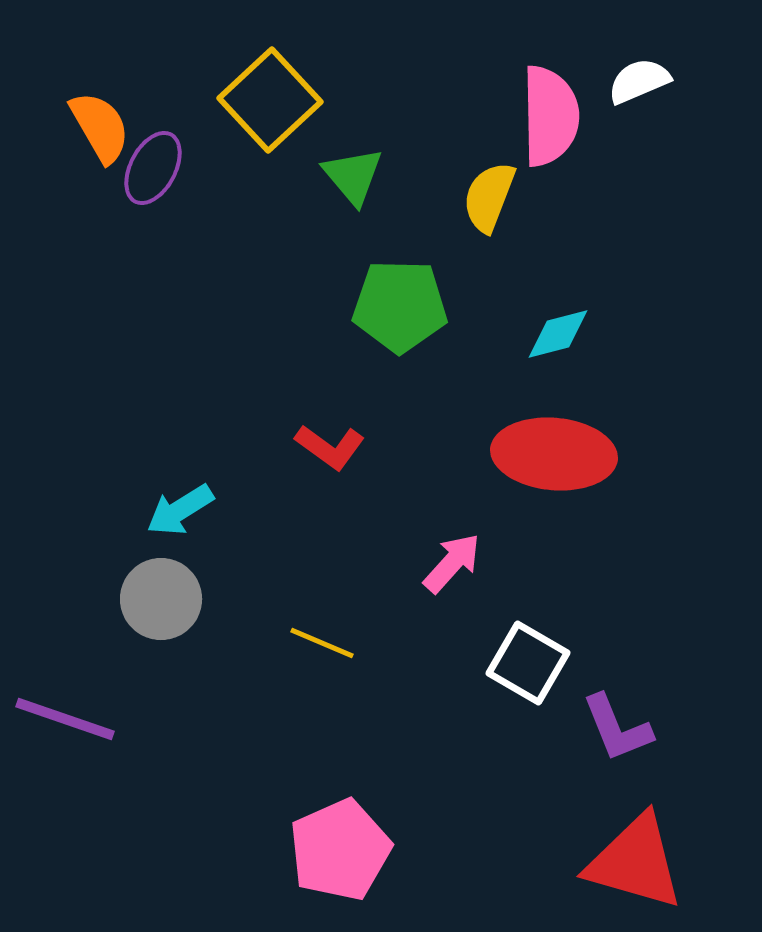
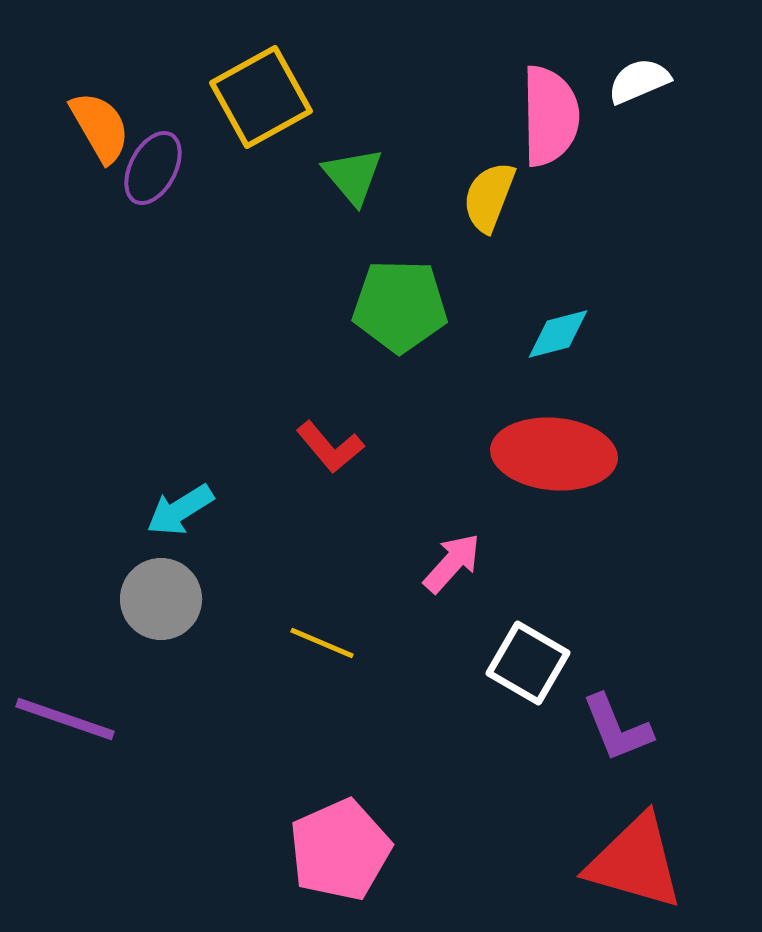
yellow square: moved 9 px left, 3 px up; rotated 14 degrees clockwise
red L-shape: rotated 14 degrees clockwise
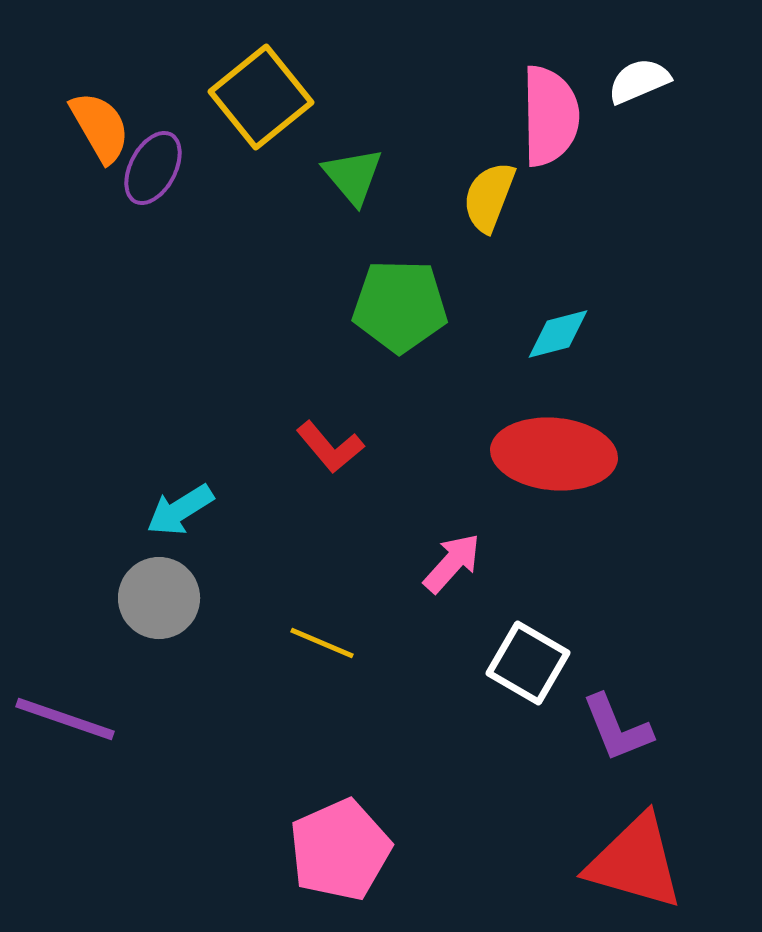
yellow square: rotated 10 degrees counterclockwise
gray circle: moved 2 px left, 1 px up
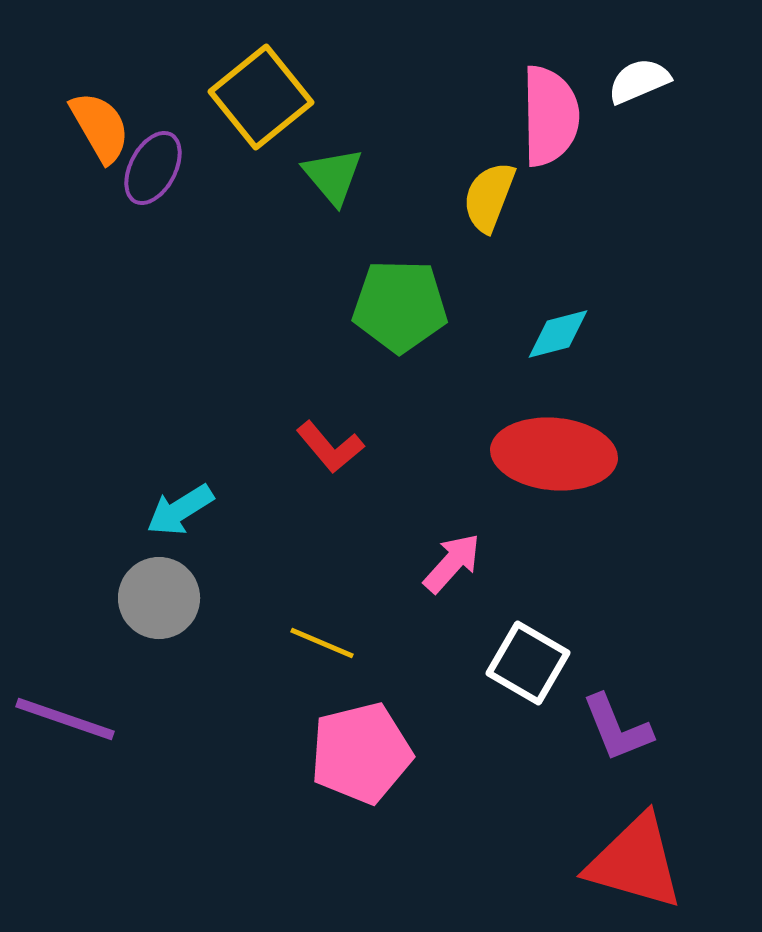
green triangle: moved 20 px left
pink pentagon: moved 21 px right, 97 px up; rotated 10 degrees clockwise
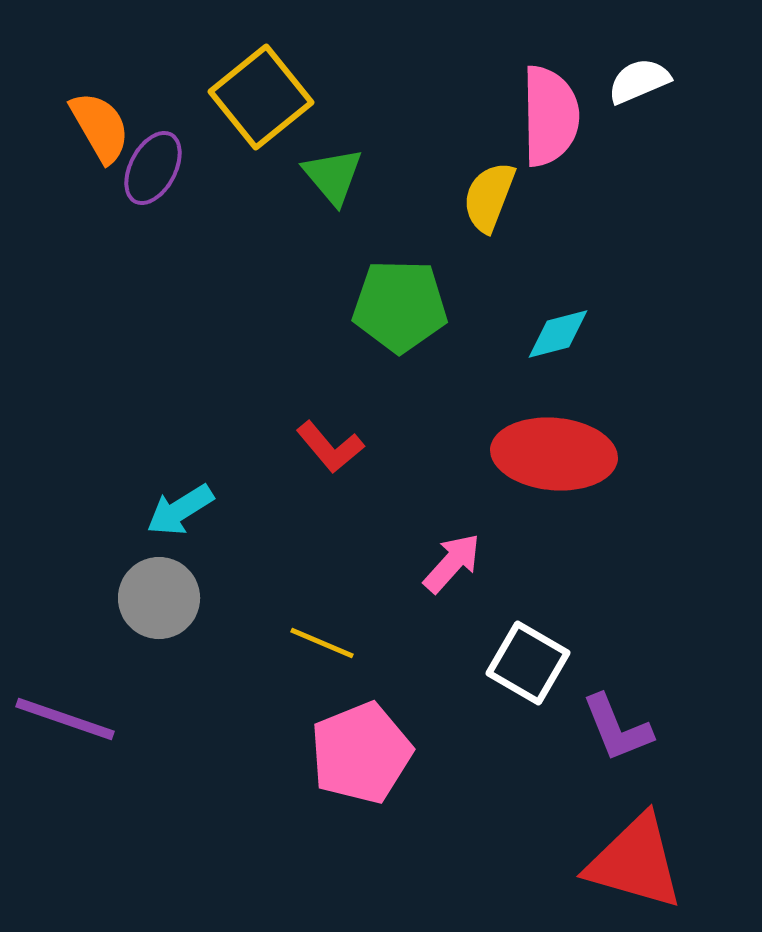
pink pentagon: rotated 8 degrees counterclockwise
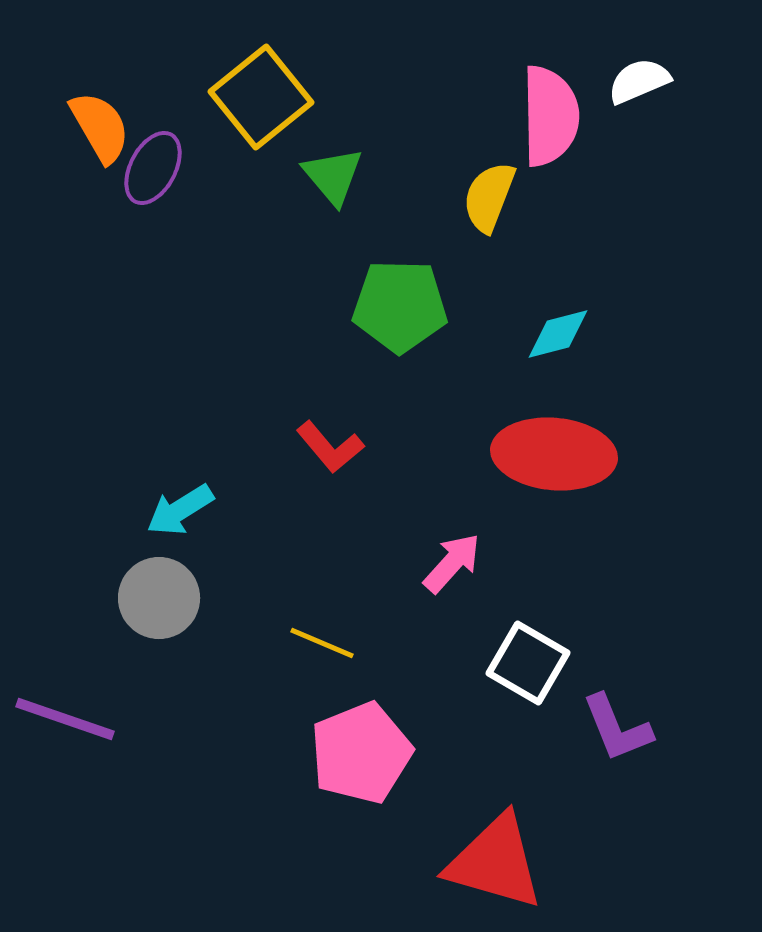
red triangle: moved 140 px left
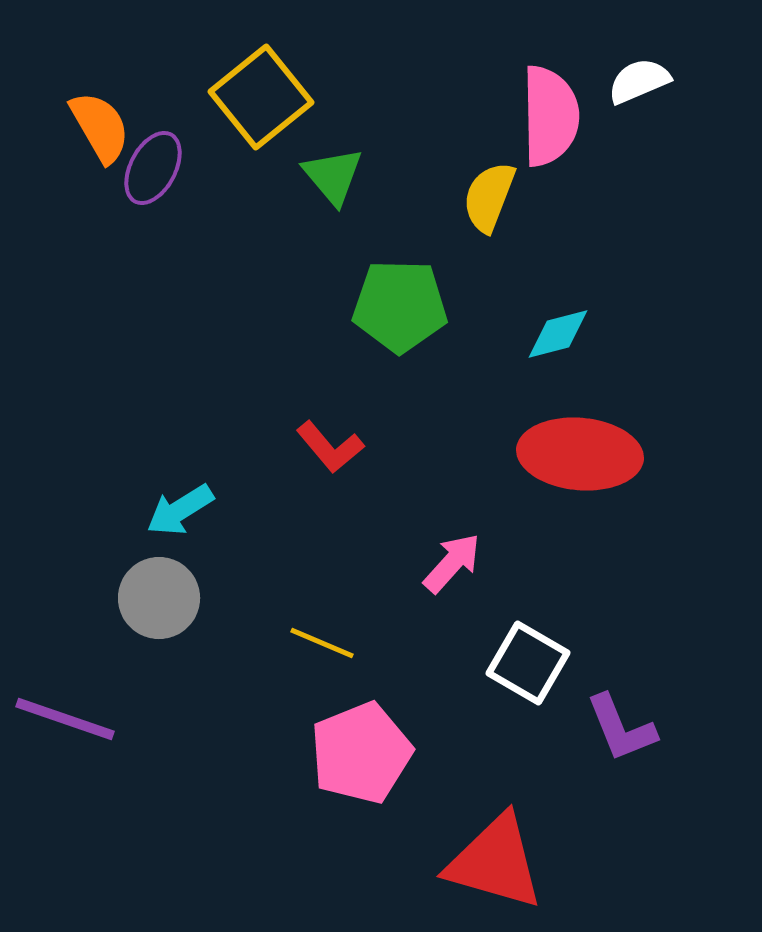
red ellipse: moved 26 px right
purple L-shape: moved 4 px right
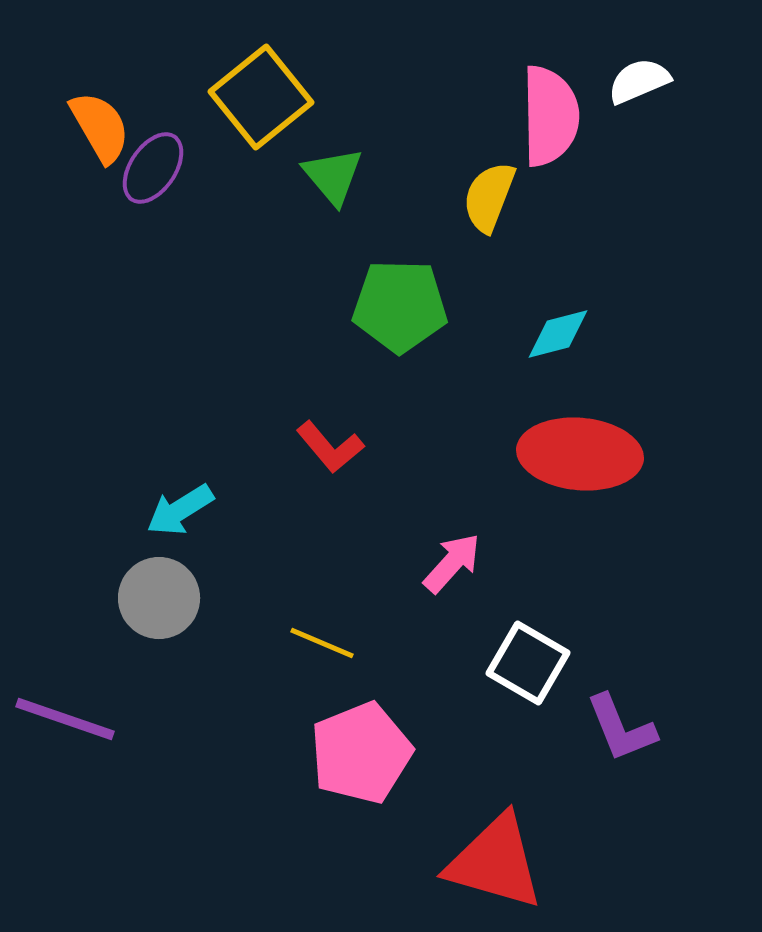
purple ellipse: rotated 6 degrees clockwise
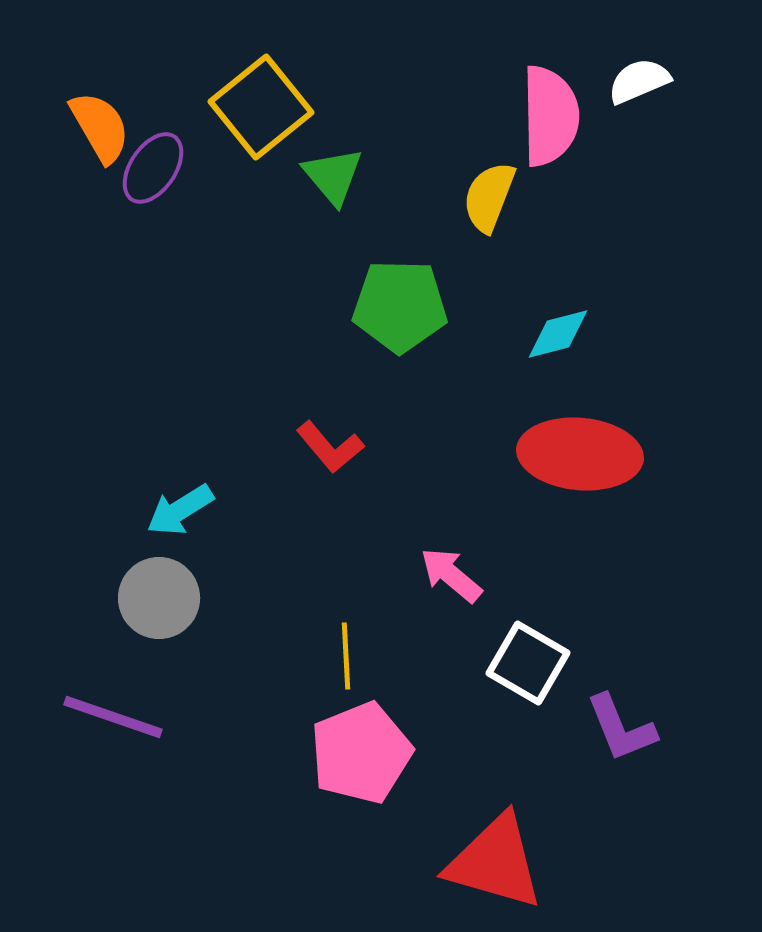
yellow square: moved 10 px down
pink arrow: moved 1 px left, 12 px down; rotated 92 degrees counterclockwise
yellow line: moved 24 px right, 13 px down; rotated 64 degrees clockwise
purple line: moved 48 px right, 2 px up
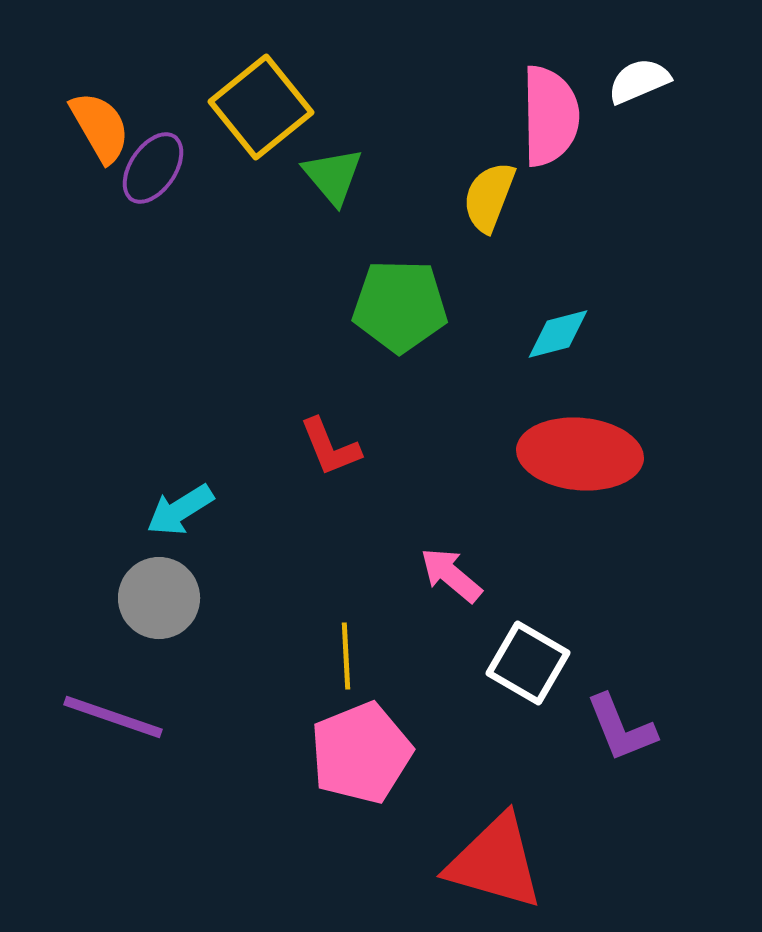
red L-shape: rotated 18 degrees clockwise
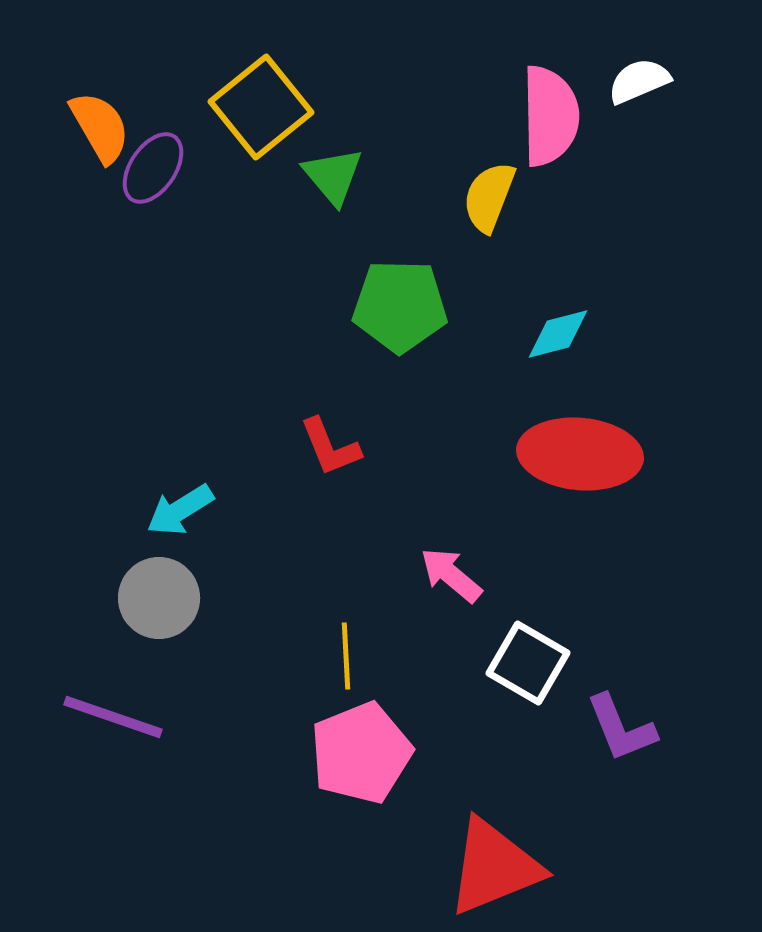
red triangle: moved 1 px left, 5 px down; rotated 38 degrees counterclockwise
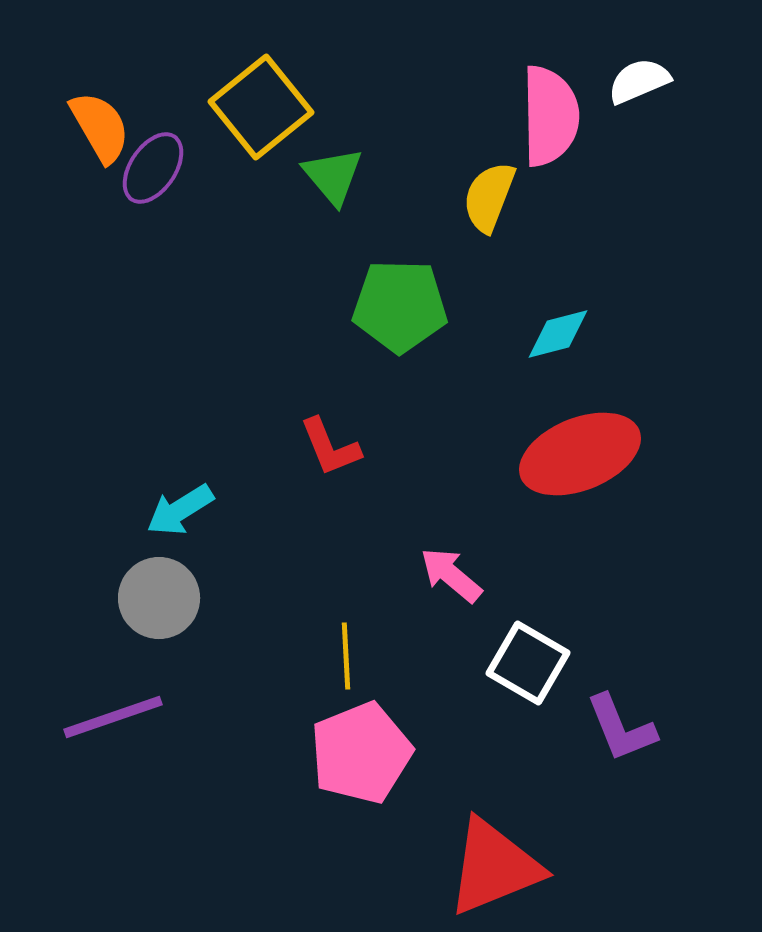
red ellipse: rotated 27 degrees counterclockwise
purple line: rotated 38 degrees counterclockwise
